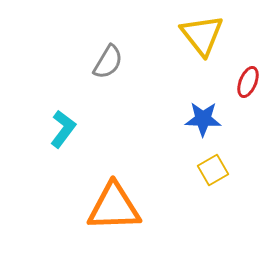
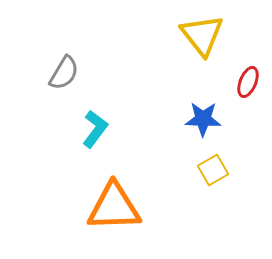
gray semicircle: moved 44 px left, 11 px down
cyan L-shape: moved 32 px right
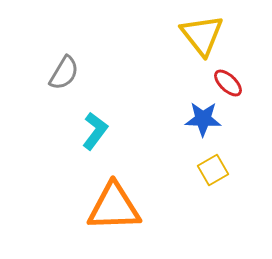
red ellipse: moved 20 px left, 1 px down; rotated 68 degrees counterclockwise
cyan L-shape: moved 2 px down
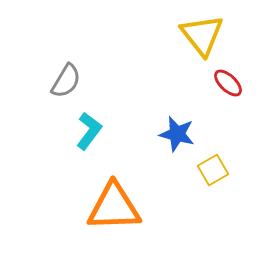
gray semicircle: moved 2 px right, 8 px down
blue star: moved 26 px left, 15 px down; rotated 12 degrees clockwise
cyan L-shape: moved 6 px left
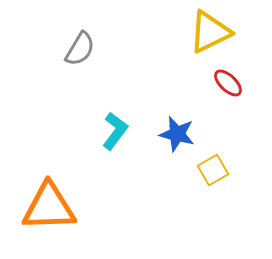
yellow triangle: moved 8 px right, 3 px up; rotated 42 degrees clockwise
gray semicircle: moved 14 px right, 32 px up
cyan L-shape: moved 26 px right
orange triangle: moved 65 px left
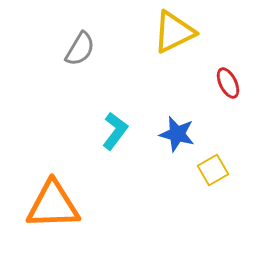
yellow triangle: moved 36 px left
red ellipse: rotated 20 degrees clockwise
orange triangle: moved 4 px right, 2 px up
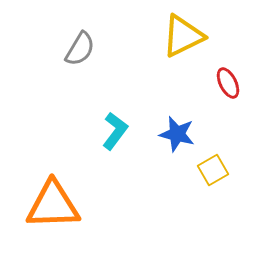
yellow triangle: moved 9 px right, 4 px down
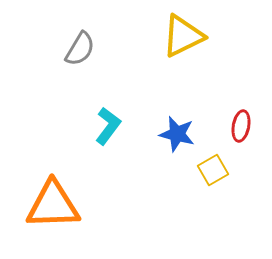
red ellipse: moved 13 px right, 43 px down; rotated 36 degrees clockwise
cyan L-shape: moved 7 px left, 5 px up
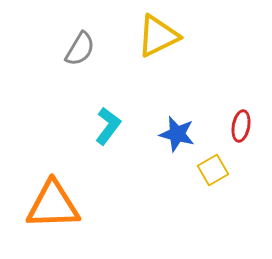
yellow triangle: moved 25 px left
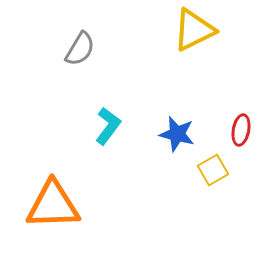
yellow triangle: moved 36 px right, 6 px up
red ellipse: moved 4 px down
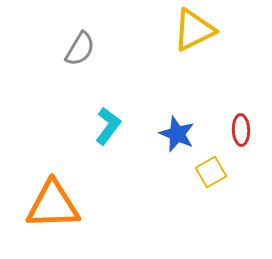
red ellipse: rotated 12 degrees counterclockwise
blue star: rotated 9 degrees clockwise
yellow square: moved 2 px left, 2 px down
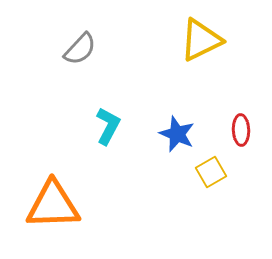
yellow triangle: moved 7 px right, 10 px down
gray semicircle: rotated 12 degrees clockwise
cyan L-shape: rotated 9 degrees counterclockwise
